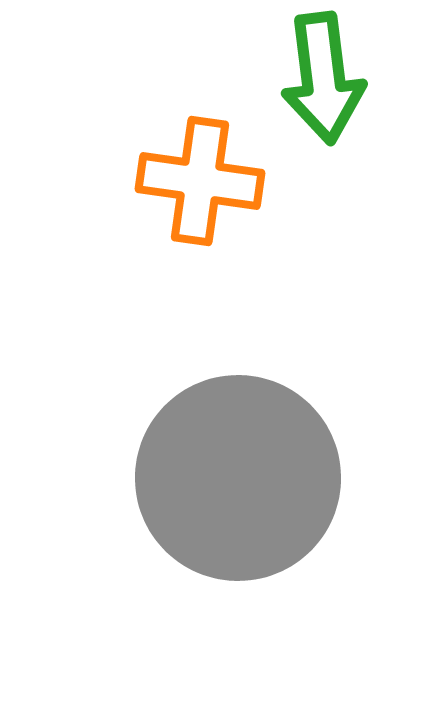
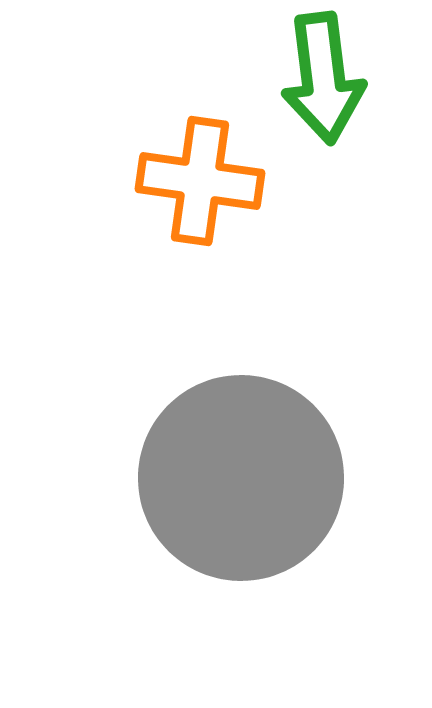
gray circle: moved 3 px right
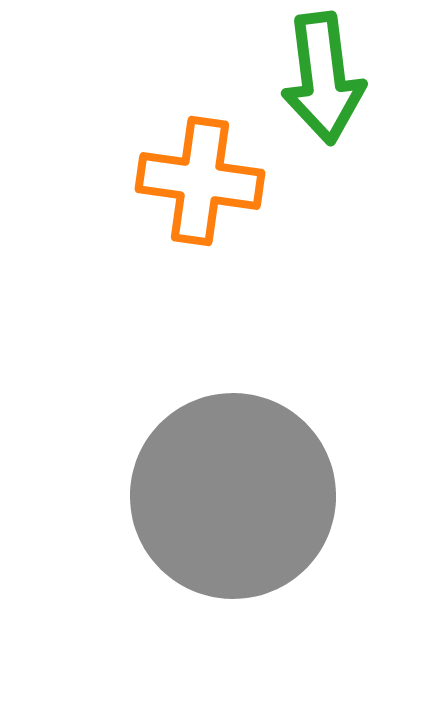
gray circle: moved 8 px left, 18 px down
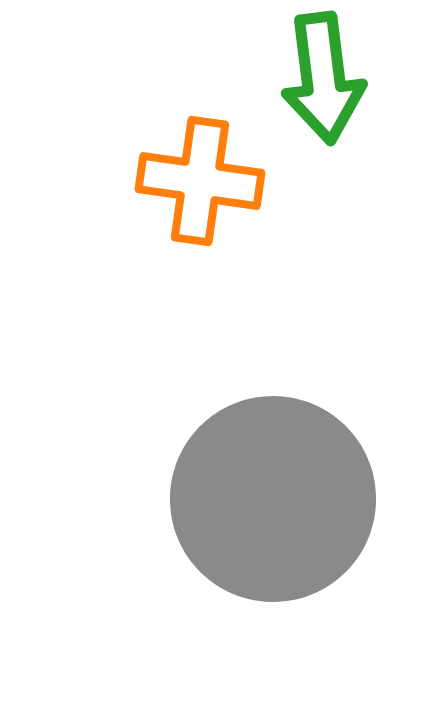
gray circle: moved 40 px right, 3 px down
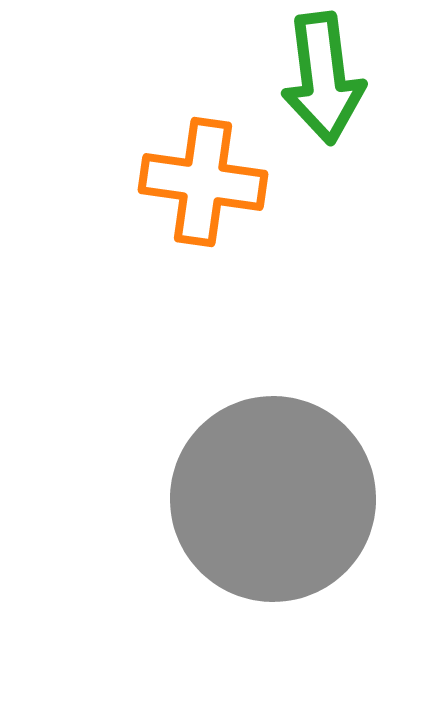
orange cross: moved 3 px right, 1 px down
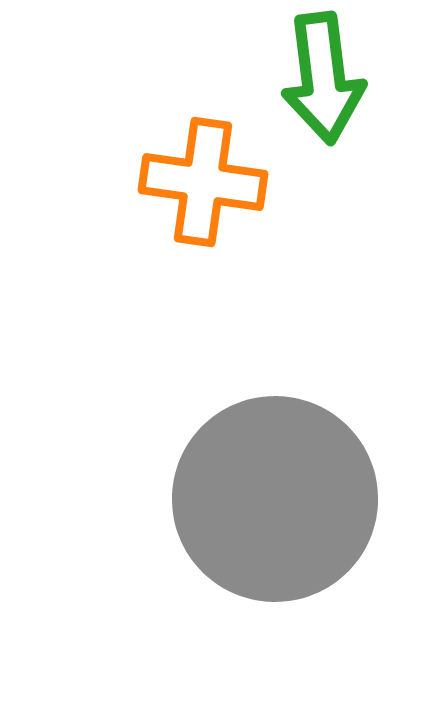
gray circle: moved 2 px right
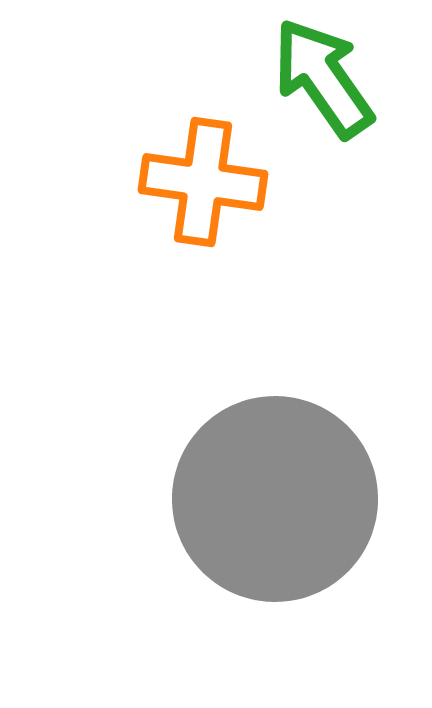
green arrow: rotated 152 degrees clockwise
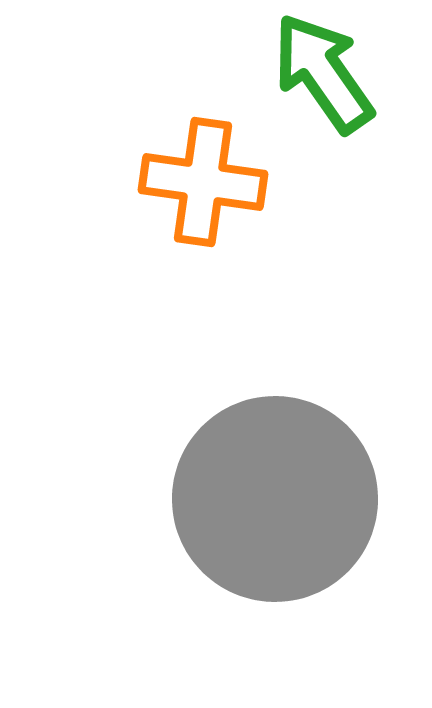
green arrow: moved 5 px up
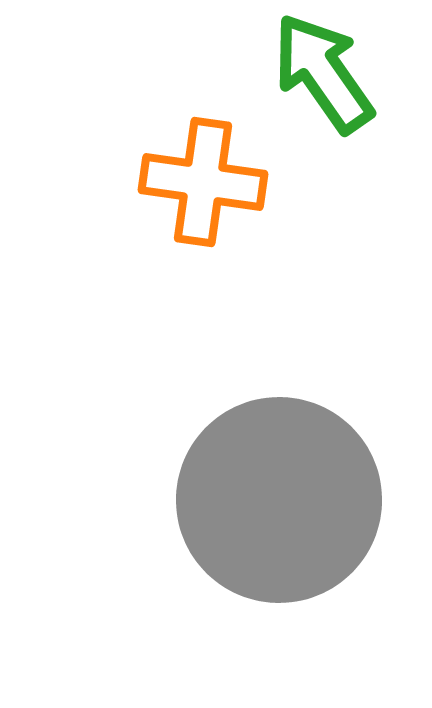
gray circle: moved 4 px right, 1 px down
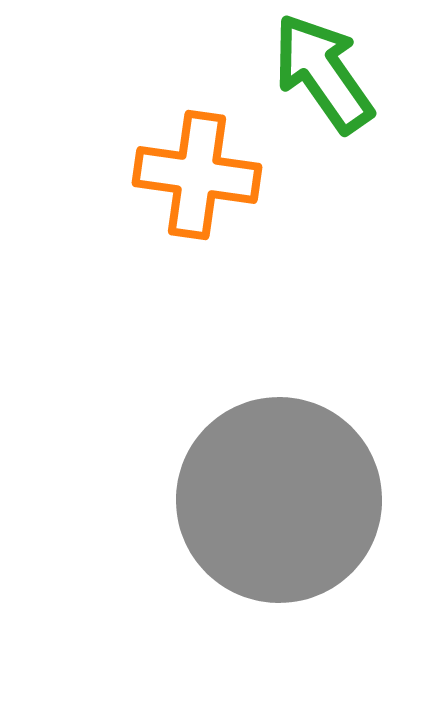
orange cross: moved 6 px left, 7 px up
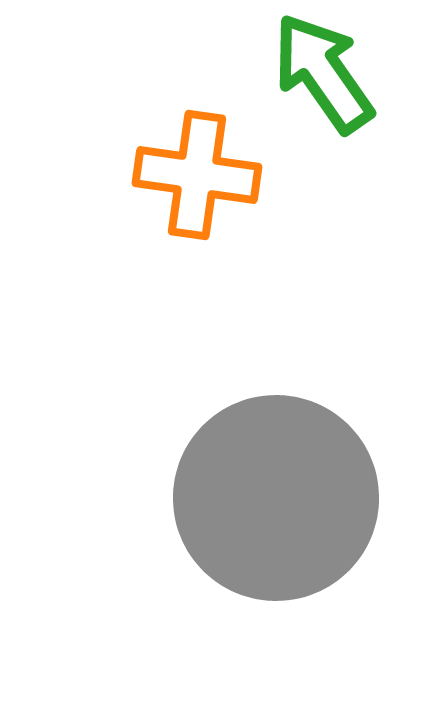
gray circle: moved 3 px left, 2 px up
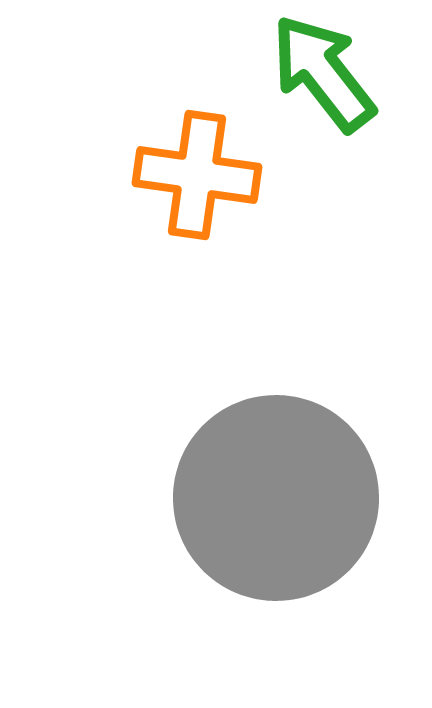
green arrow: rotated 3 degrees counterclockwise
